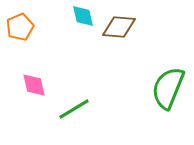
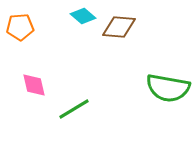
cyan diamond: rotated 35 degrees counterclockwise
orange pentagon: rotated 20 degrees clockwise
green semicircle: rotated 102 degrees counterclockwise
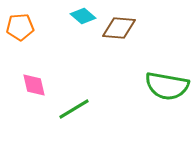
brown diamond: moved 1 px down
green semicircle: moved 1 px left, 2 px up
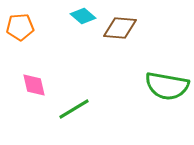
brown diamond: moved 1 px right
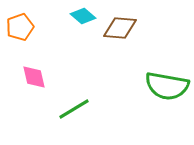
orange pentagon: rotated 16 degrees counterclockwise
pink diamond: moved 8 px up
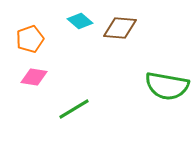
cyan diamond: moved 3 px left, 5 px down
orange pentagon: moved 10 px right, 12 px down
pink diamond: rotated 68 degrees counterclockwise
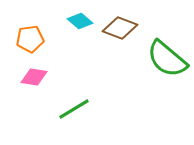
brown diamond: rotated 16 degrees clockwise
orange pentagon: rotated 12 degrees clockwise
green semicircle: moved 27 px up; rotated 30 degrees clockwise
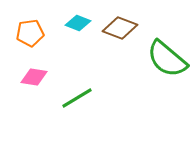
cyan diamond: moved 2 px left, 2 px down; rotated 20 degrees counterclockwise
orange pentagon: moved 6 px up
green line: moved 3 px right, 11 px up
